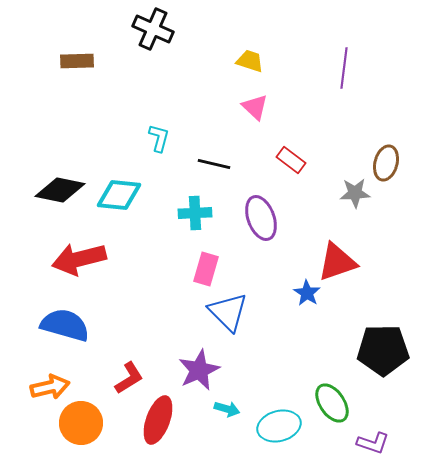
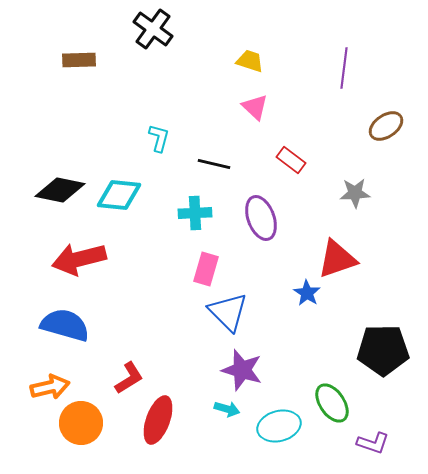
black cross: rotated 12 degrees clockwise
brown rectangle: moved 2 px right, 1 px up
brown ellipse: moved 37 px up; rotated 40 degrees clockwise
red triangle: moved 3 px up
purple star: moved 43 px right; rotated 30 degrees counterclockwise
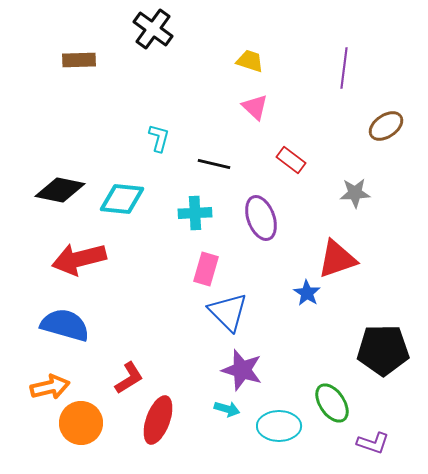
cyan diamond: moved 3 px right, 4 px down
cyan ellipse: rotated 15 degrees clockwise
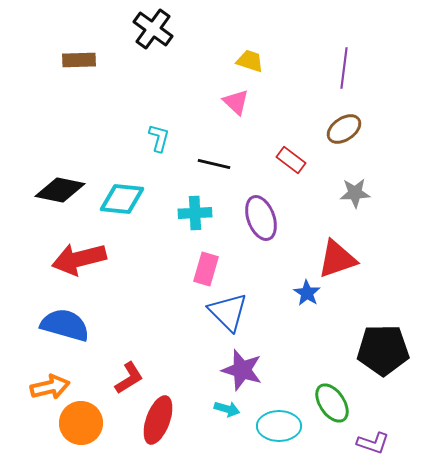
pink triangle: moved 19 px left, 5 px up
brown ellipse: moved 42 px left, 3 px down
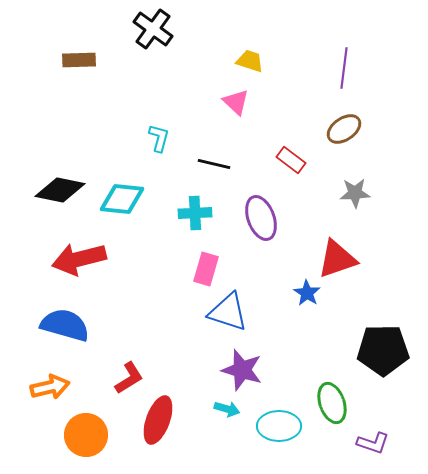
blue triangle: rotated 27 degrees counterclockwise
green ellipse: rotated 15 degrees clockwise
orange circle: moved 5 px right, 12 px down
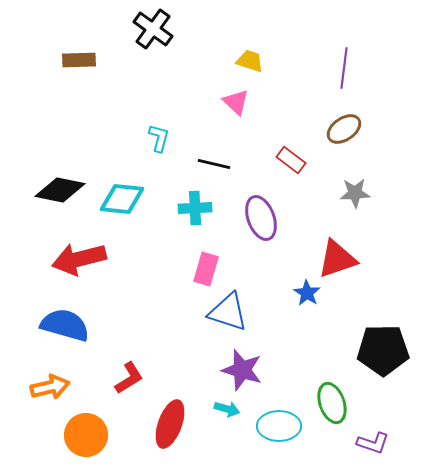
cyan cross: moved 5 px up
red ellipse: moved 12 px right, 4 px down
